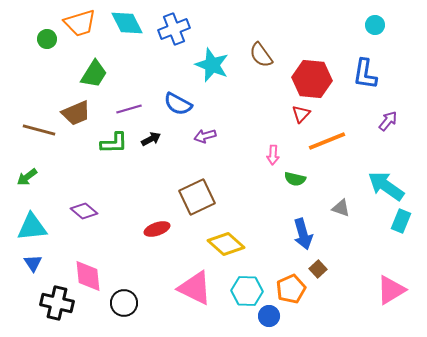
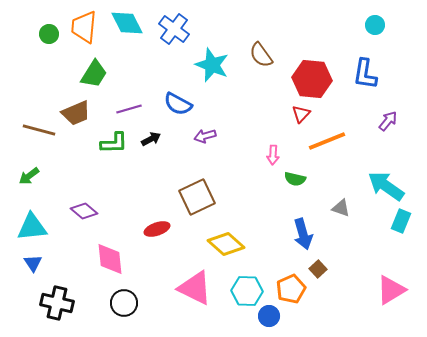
orange trapezoid at (80, 23): moved 4 px right, 4 px down; rotated 112 degrees clockwise
blue cross at (174, 29): rotated 32 degrees counterclockwise
green circle at (47, 39): moved 2 px right, 5 px up
green arrow at (27, 177): moved 2 px right, 1 px up
pink diamond at (88, 276): moved 22 px right, 17 px up
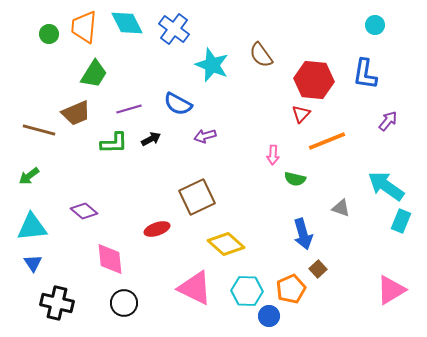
red hexagon at (312, 79): moved 2 px right, 1 px down
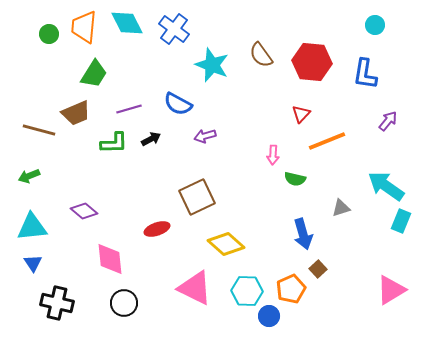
red hexagon at (314, 80): moved 2 px left, 18 px up
green arrow at (29, 176): rotated 15 degrees clockwise
gray triangle at (341, 208): rotated 36 degrees counterclockwise
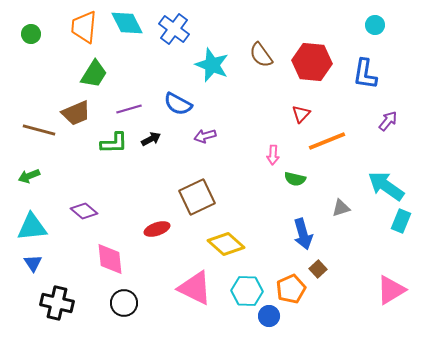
green circle at (49, 34): moved 18 px left
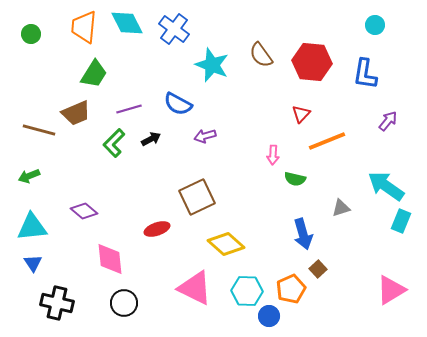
green L-shape at (114, 143): rotated 136 degrees clockwise
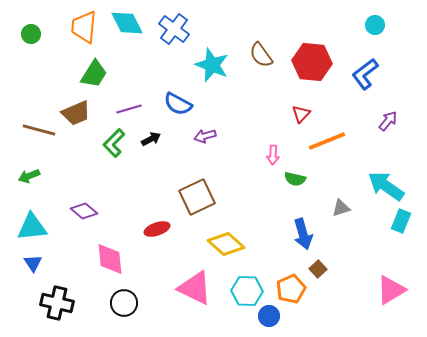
blue L-shape at (365, 74): rotated 44 degrees clockwise
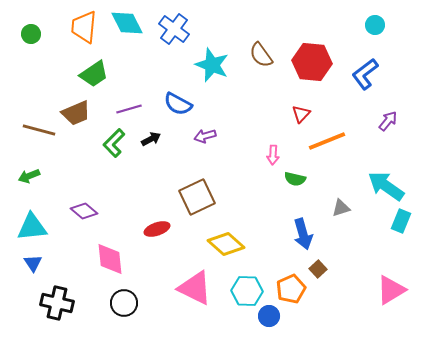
green trapezoid at (94, 74): rotated 24 degrees clockwise
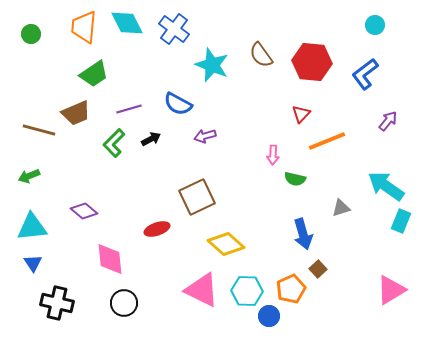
pink triangle at (195, 288): moved 7 px right, 2 px down
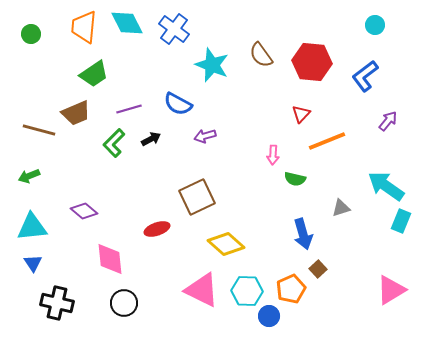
blue L-shape at (365, 74): moved 2 px down
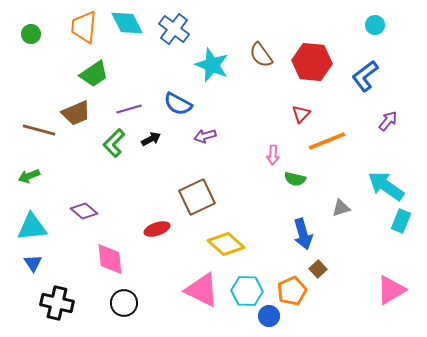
orange pentagon at (291, 289): moved 1 px right, 2 px down
